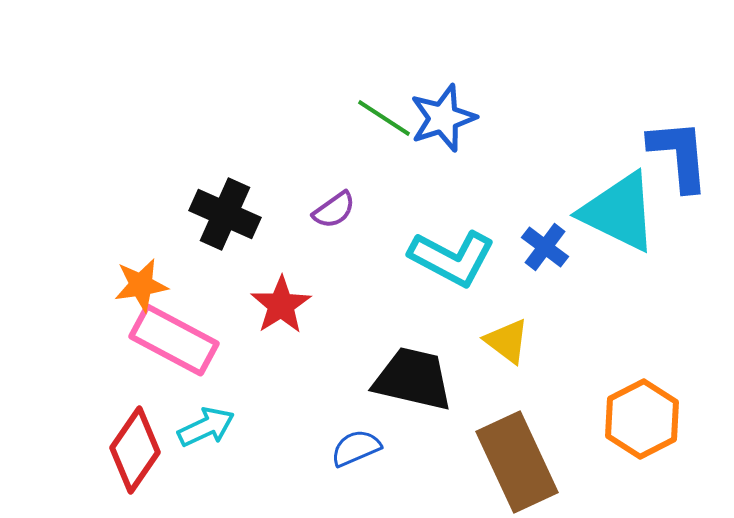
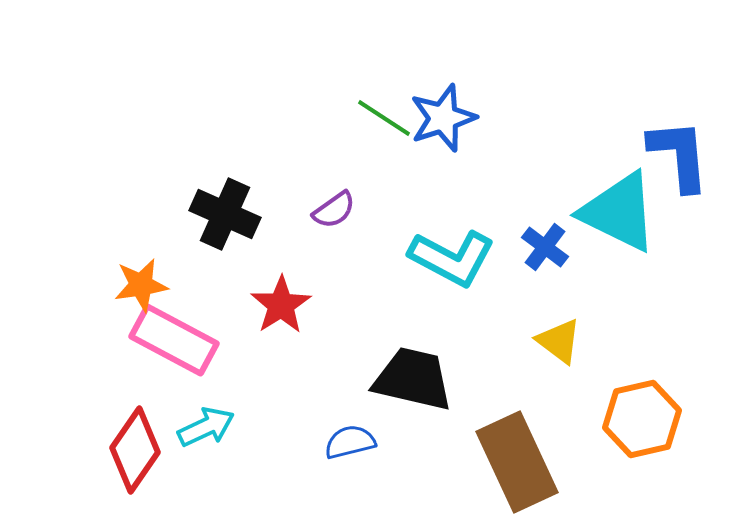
yellow triangle: moved 52 px right
orange hexagon: rotated 14 degrees clockwise
blue semicircle: moved 6 px left, 6 px up; rotated 9 degrees clockwise
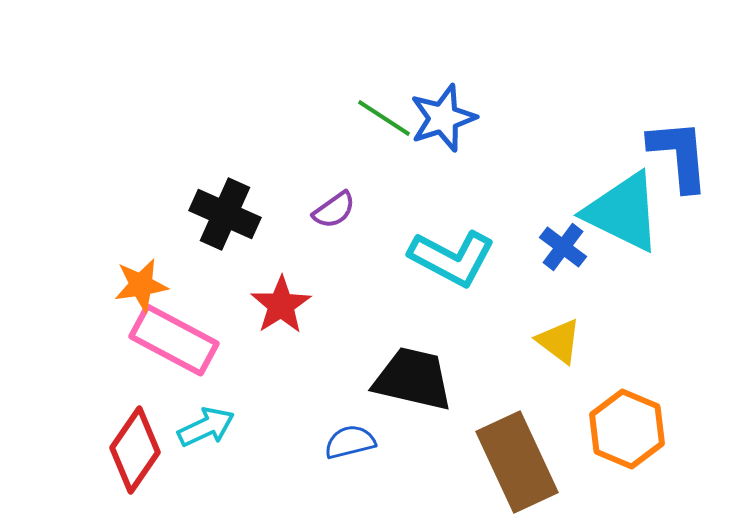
cyan triangle: moved 4 px right
blue cross: moved 18 px right
orange hexagon: moved 15 px left, 10 px down; rotated 24 degrees counterclockwise
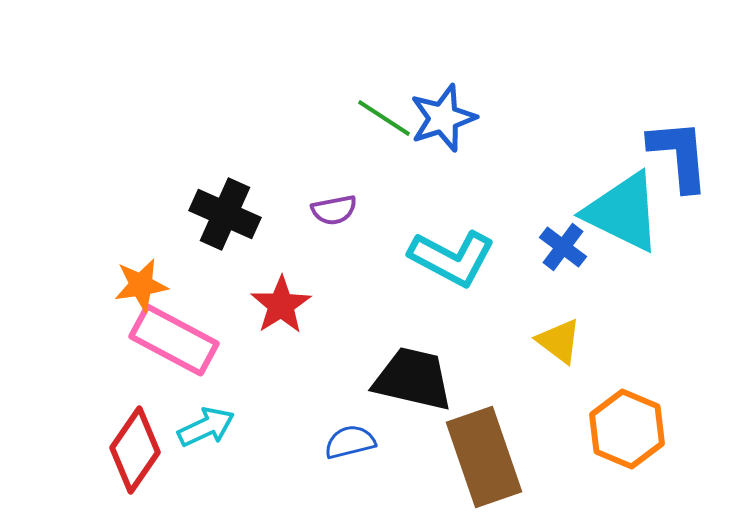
purple semicircle: rotated 24 degrees clockwise
brown rectangle: moved 33 px left, 5 px up; rotated 6 degrees clockwise
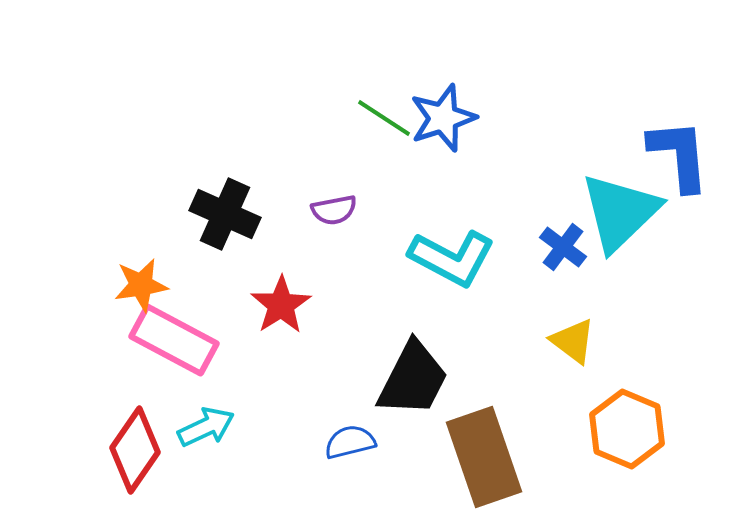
cyan triangle: moved 3 px left; rotated 50 degrees clockwise
yellow triangle: moved 14 px right
black trapezoid: rotated 104 degrees clockwise
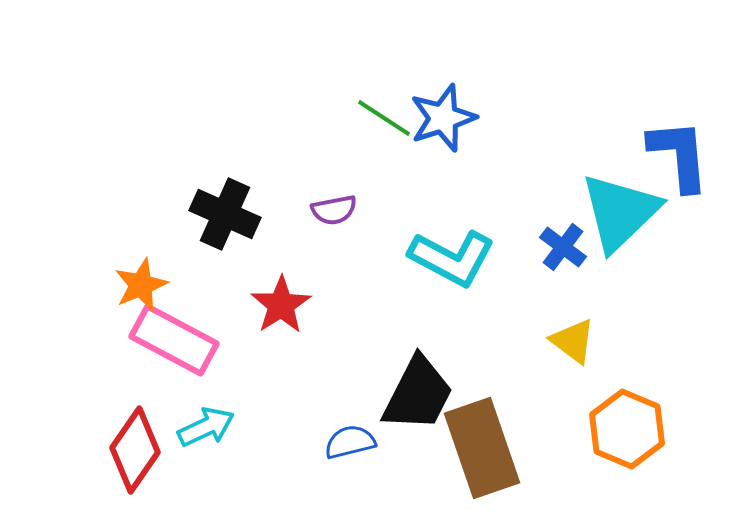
orange star: rotated 14 degrees counterclockwise
black trapezoid: moved 5 px right, 15 px down
brown rectangle: moved 2 px left, 9 px up
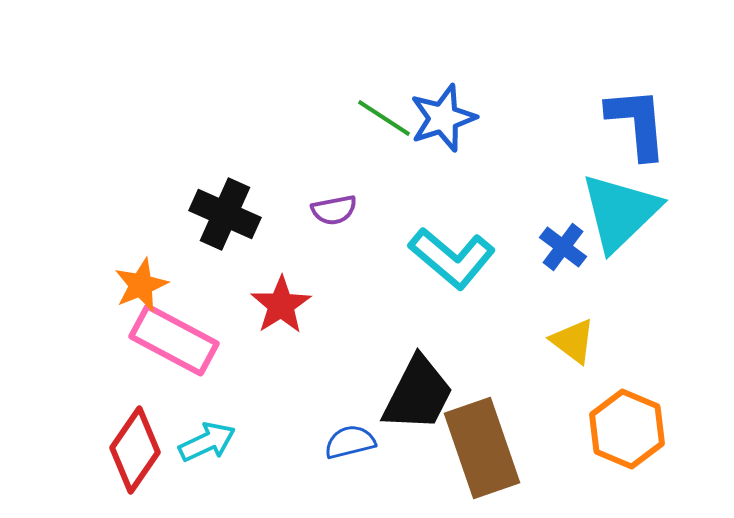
blue L-shape: moved 42 px left, 32 px up
cyan L-shape: rotated 12 degrees clockwise
cyan arrow: moved 1 px right, 15 px down
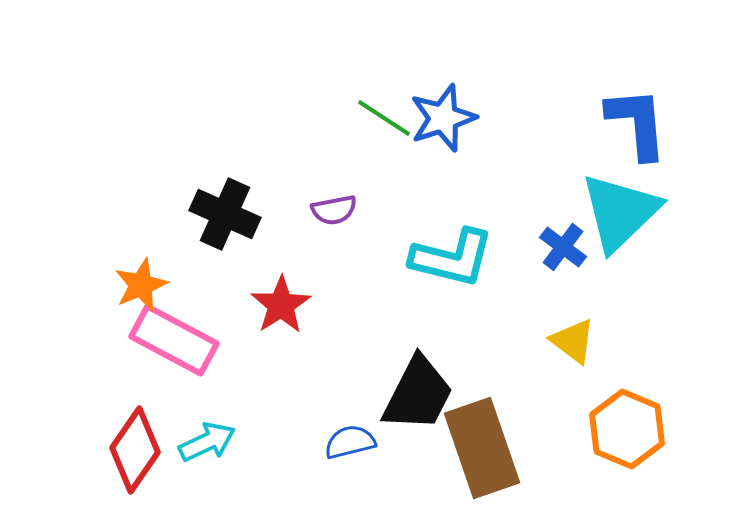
cyan L-shape: rotated 26 degrees counterclockwise
